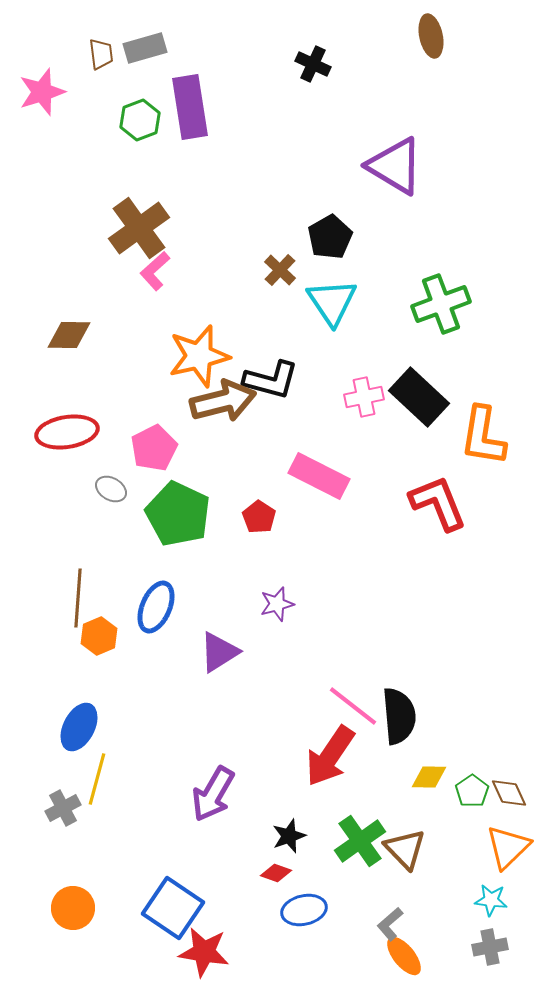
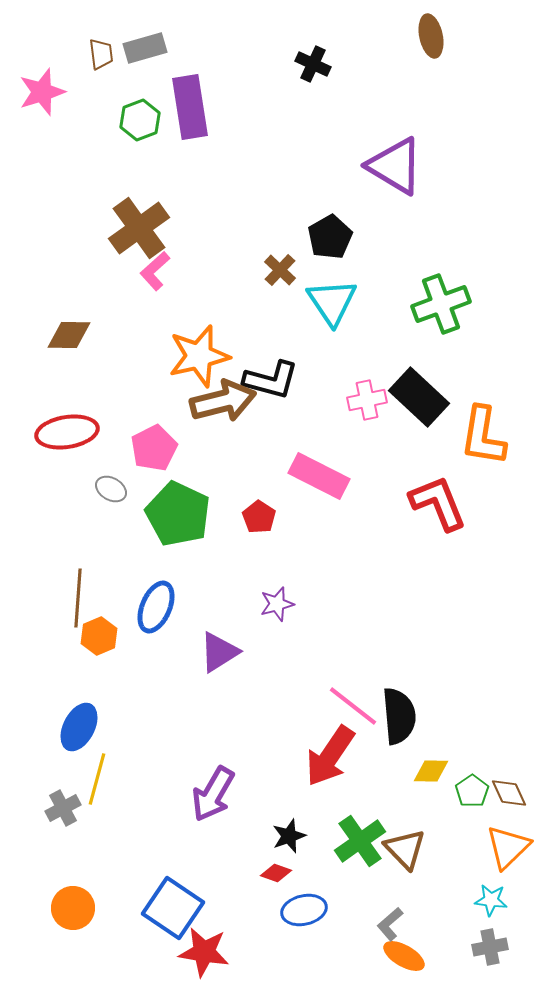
pink cross at (364, 397): moved 3 px right, 3 px down
yellow diamond at (429, 777): moved 2 px right, 6 px up
orange ellipse at (404, 956): rotated 21 degrees counterclockwise
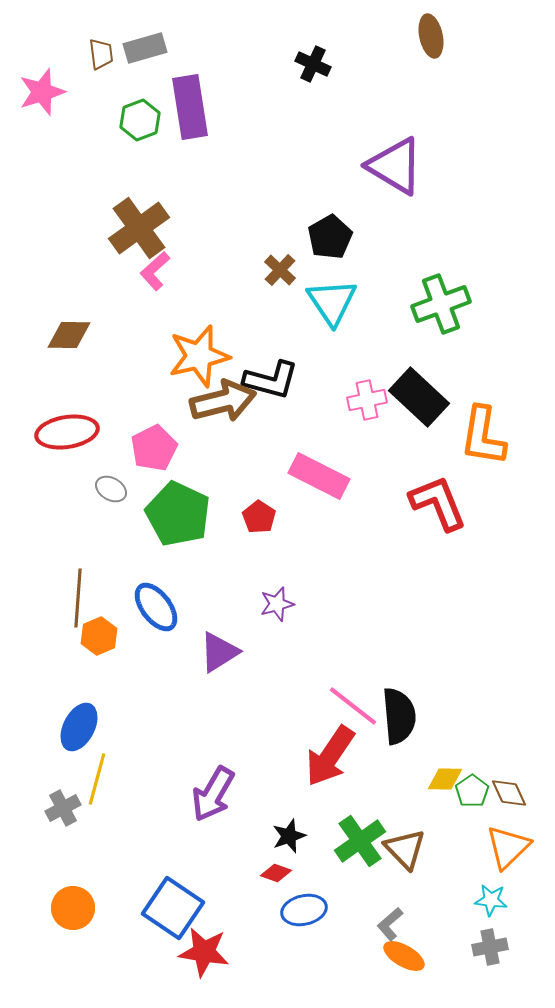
blue ellipse at (156, 607): rotated 60 degrees counterclockwise
yellow diamond at (431, 771): moved 14 px right, 8 px down
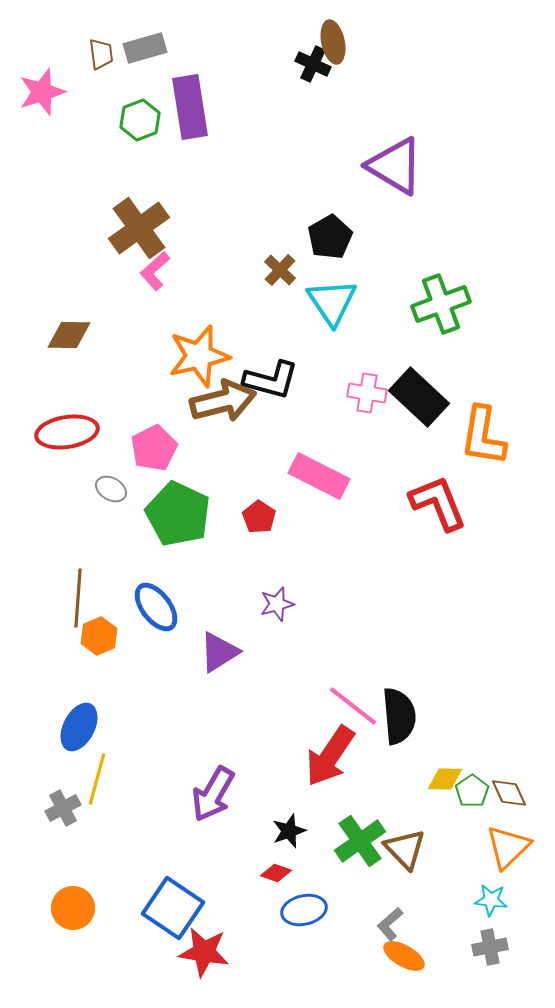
brown ellipse at (431, 36): moved 98 px left, 6 px down
pink cross at (367, 400): moved 7 px up; rotated 21 degrees clockwise
black star at (289, 836): moved 5 px up
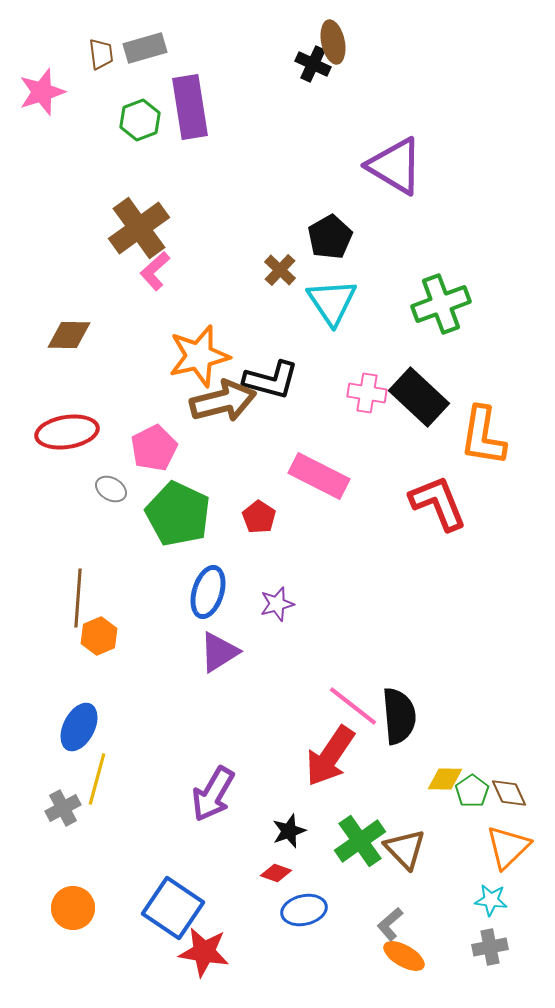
blue ellipse at (156, 607): moved 52 px right, 15 px up; rotated 54 degrees clockwise
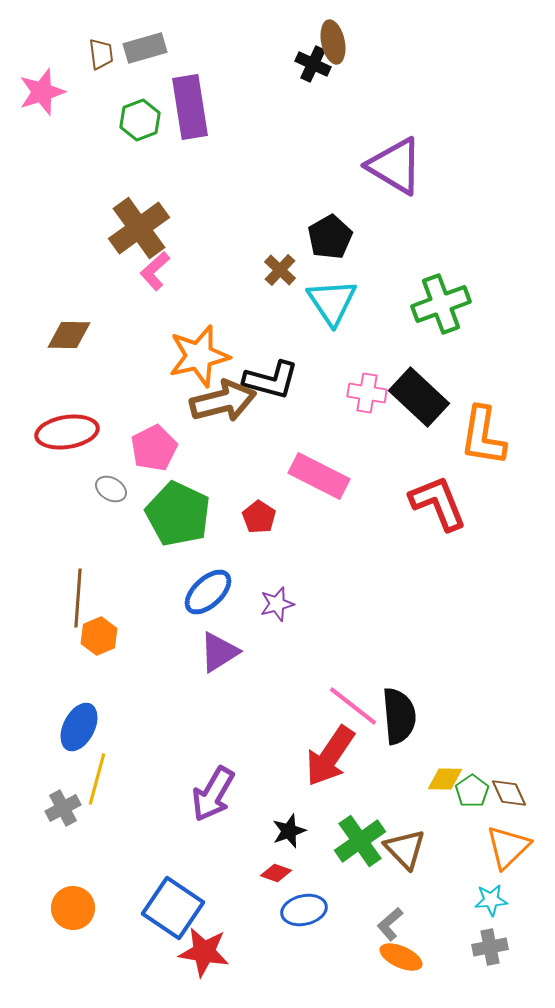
blue ellipse at (208, 592): rotated 30 degrees clockwise
cyan star at (491, 900): rotated 12 degrees counterclockwise
orange ellipse at (404, 956): moved 3 px left, 1 px down; rotated 6 degrees counterclockwise
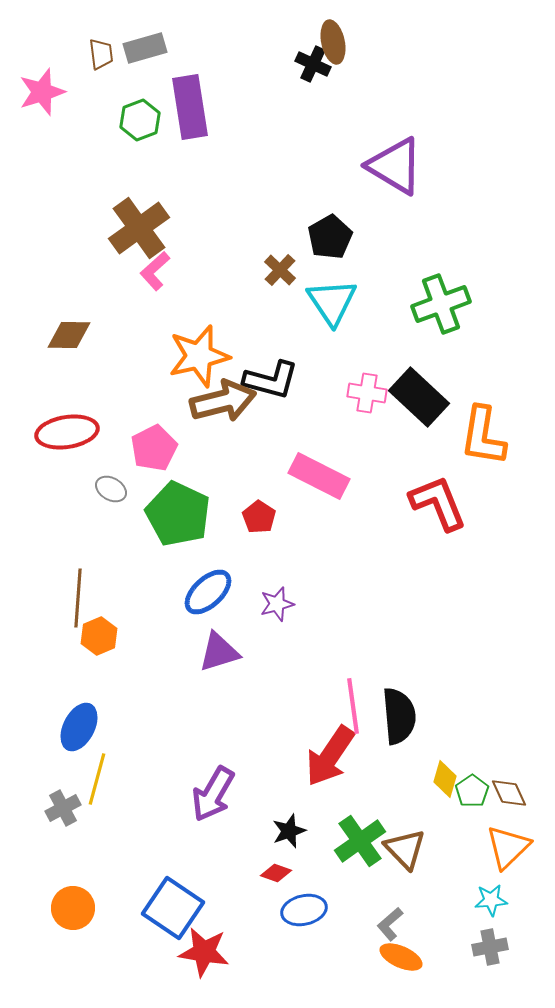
purple triangle at (219, 652): rotated 15 degrees clockwise
pink line at (353, 706): rotated 44 degrees clockwise
yellow diamond at (445, 779): rotated 75 degrees counterclockwise
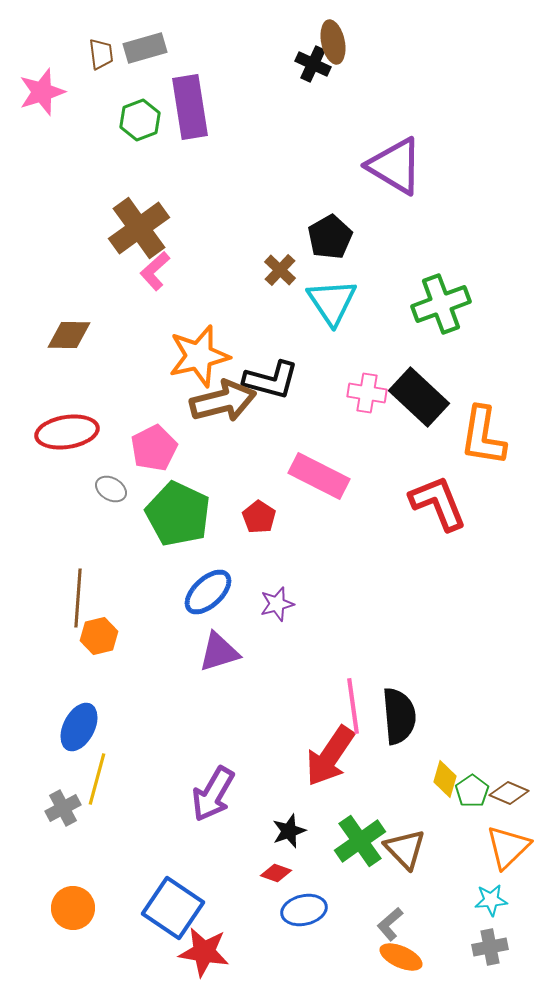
orange hexagon at (99, 636): rotated 9 degrees clockwise
brown diamond at (509, 793): rotated 42 degrees counterclockwise
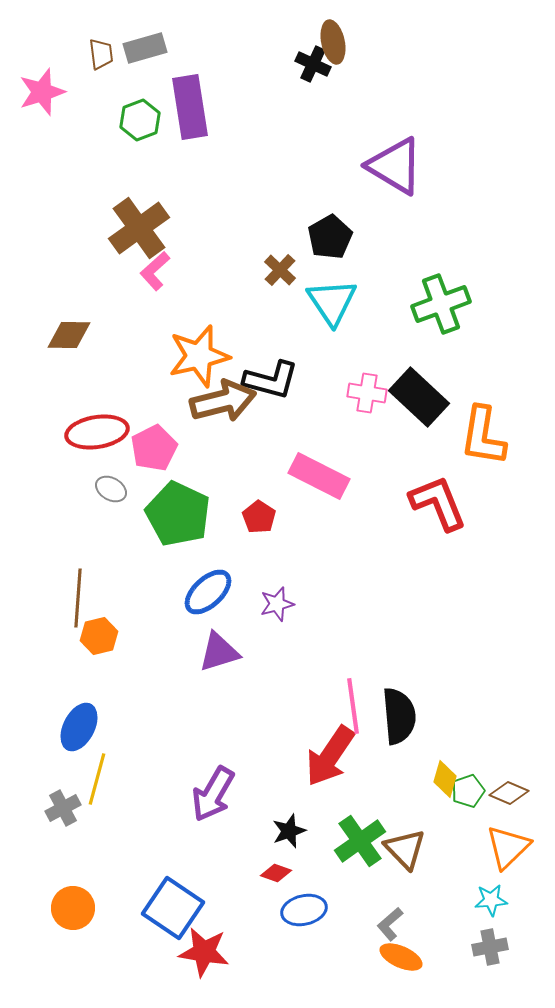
red ellipse at (67, 432): moved 30 px right
green pentagon at (472, 791): moved 4 px left; rotated 16 degrees clockwise
